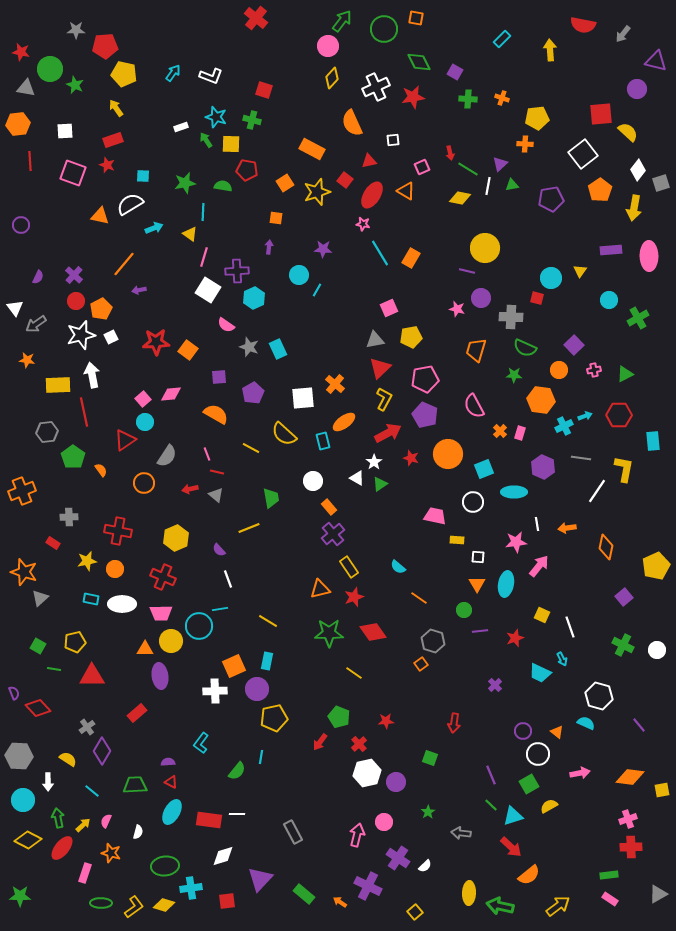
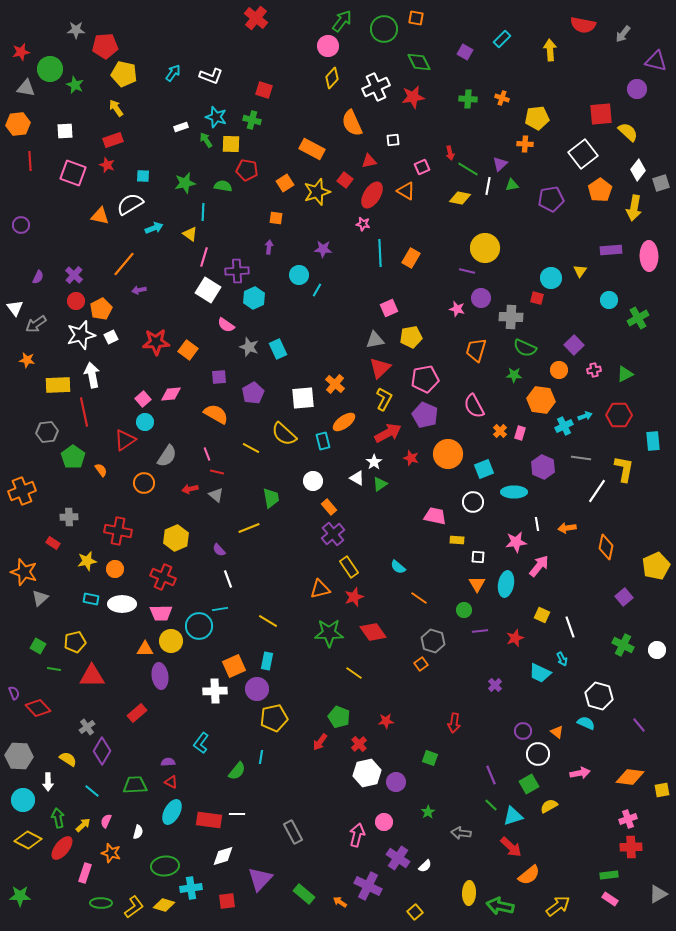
red star at (21, 52): rotated 24 degrees counterclockwise
purple square at (455, 72): moved 10 px right, 20 px up
cyan line at (380, 253): rotated 28 degrees clockwise
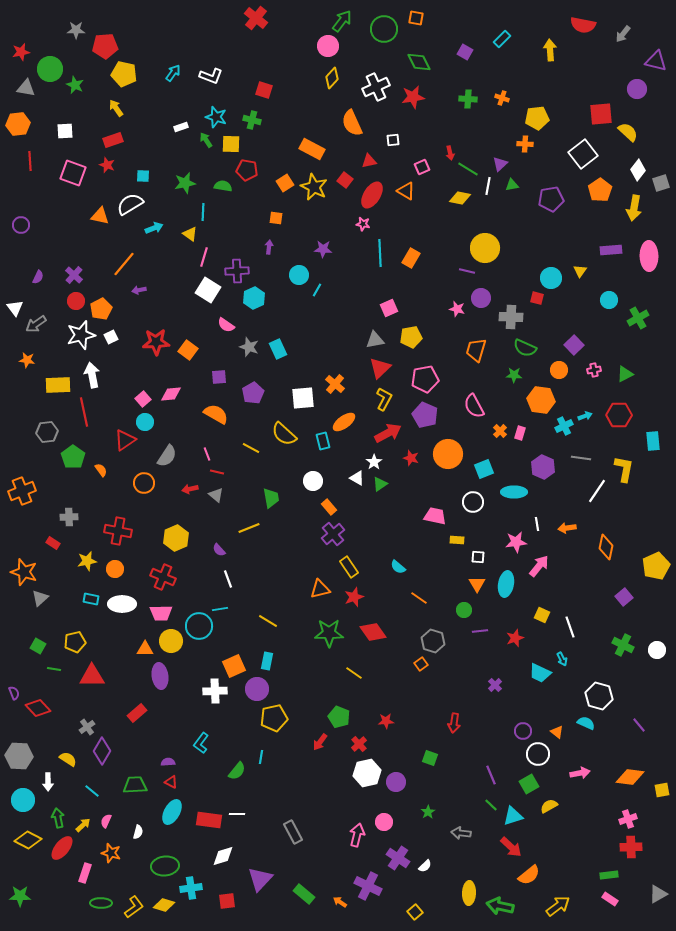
yellow star at (317, 192): moved 3 px left, 5 px up; rotated 28 degrees counterclockwise
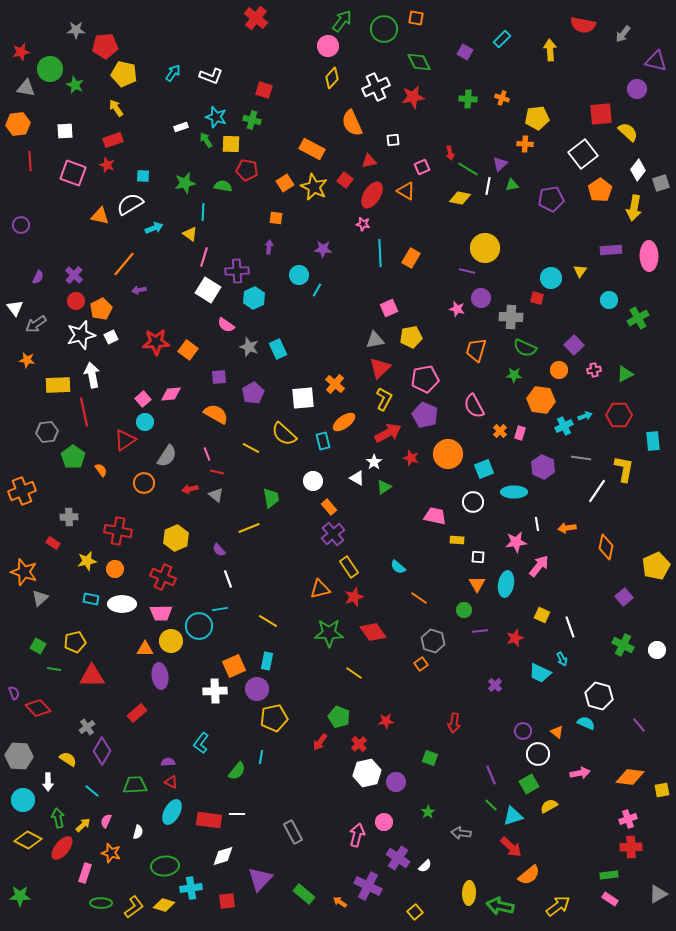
green triangle at (380, 484): moved 4 px right, 3 px down
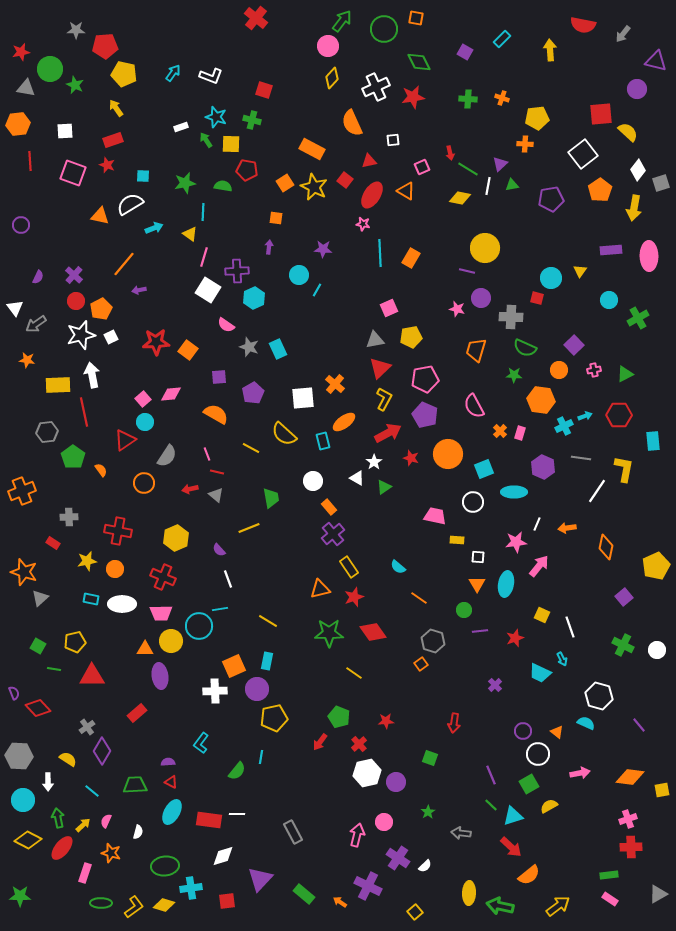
white line at (537, 524): rotated 32 degrees clockwise
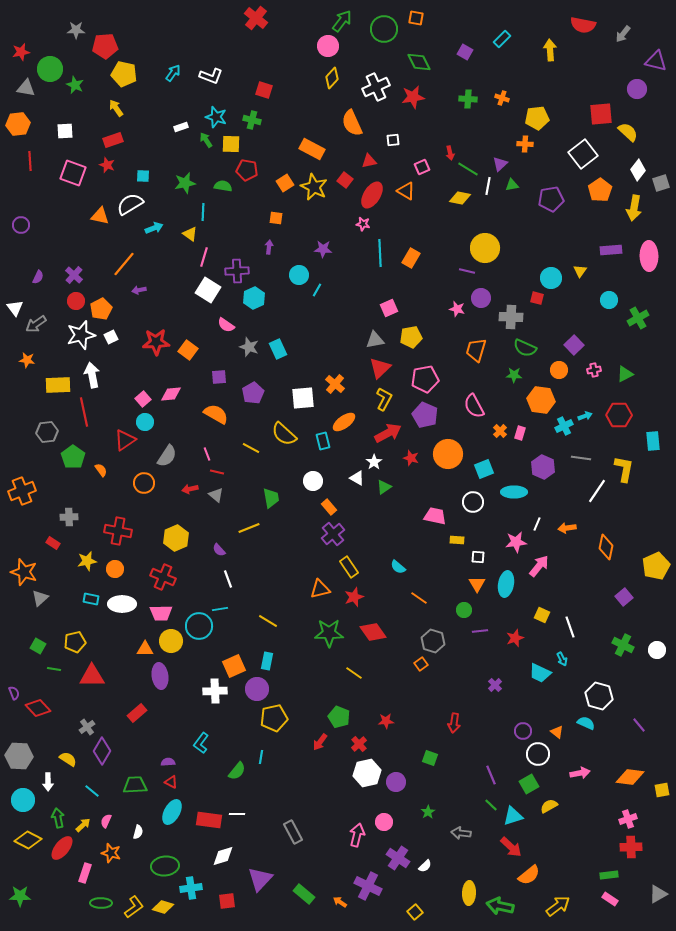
yellow diamond at (164, 905): moved 1 px left, 2 px down
